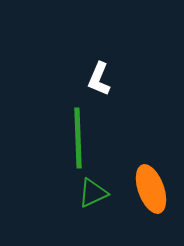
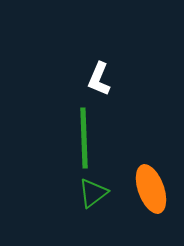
green line: moved 6 px right
green triangle: rotated 12 degrees counterclockwise
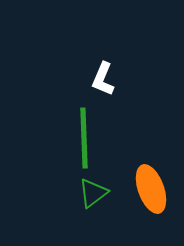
white L-shape: moved 4 px right
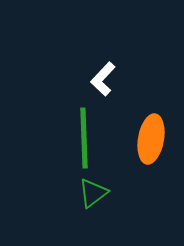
white L-shape: rotated 20 degrees clockwise
orange ellipse: moved 50 px up; rotated 30 degrees clockwise
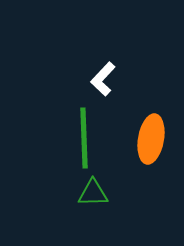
green triangle: rotated 36 degrees clockwise
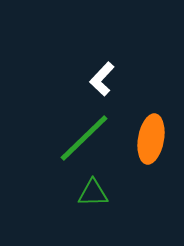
white L-shape: moved 1 px left
green line: rotated 48 degrees clockwise
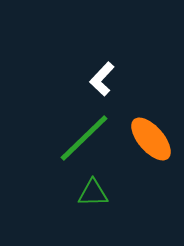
orange ellipse: rotated 51 degrees counterclockwise
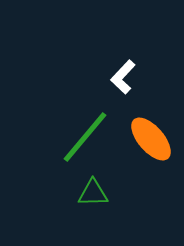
white L-shape: moved 21 px right, 2 px up
green line: moved 1 px right, 1 px up; rotated 6 degrees counterclockwise
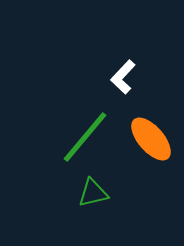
green triangle: rotated 12 degrees counterclockwise
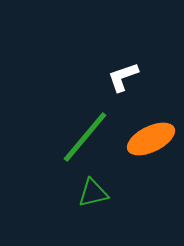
white L-shape: rotated 28 degrees clockwise
orange ellipse: rotated 75 degrees counterclockwise
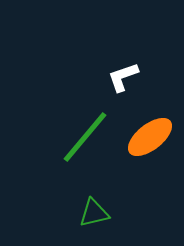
orange ellipse: moved 1 px left, 2 px up; rotated 12 degrees counterclockwise
green triangle: moved 1 px right, 20 px down
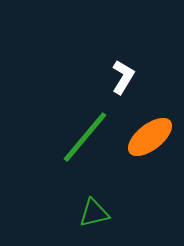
white L-shape: rotated 140 degrees clockwise
